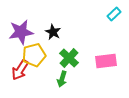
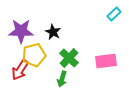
purple star: moved 1 px up; rotated 10 degrees clockwise
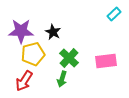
yellow pentagon: moved 1 px left, 1 px up
red arrow: moved 4 px right, 11 px down
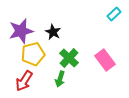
purple star: rotated 15 degrees counterclockwise
pink rectangle: moved 1 px left, 1 px up; rotated 60 degrees clockwise
green arrow: moved 2 px left
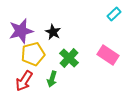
pink rectangle: moved 3 px right, 5 px up; rotated 20 degrees counterclockwise
green arrow: moved 8 px left
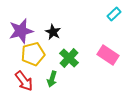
red arrow: rotated 70 degrees counterclockwise
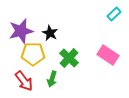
black star: moved 3 px left, 1 px down
yellow pentagon: rotated 15 degrees clockwise
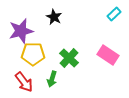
black star: moved 4 px right, 16 px up
red arrow: moved 1 px down
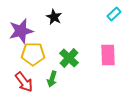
pink rectangle: rotated 55 degrees clockwise
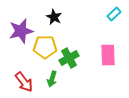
yellow pentagon: moved 12 px right, 7 px up
green cross: rotated 18 degrees clockwise
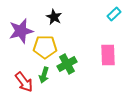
green cross: moved 2 px left, 6 px down
green arrow: moved 8 px left, 4 px up
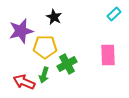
red arrow: rotated 150 degrees clockwise
